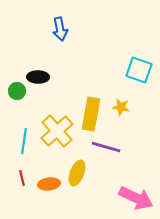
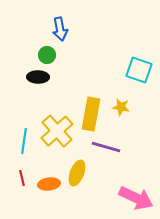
green circle: moved 30 px right, 36 px up
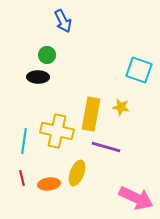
blue arrow: moved 3 px right, 8 px up; rotated 15 degrees counterclockwise
yellow cross: rotated 36 degrees counterclockwise
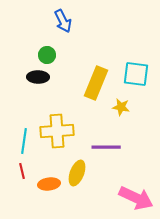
cyan square: moved 3 px left, 4 px down; rotated 12 degrees counterclockwise
yellow rectangle: moved 5 px right, 31 px up; rotated 12 degrees clockwise
yellow cross: rotated 16 degrees counterclockwise
purple line: rotated 16 degrees counterclockwise
red line: moved 7 px up
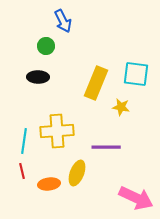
green circle: moved 1 px left, 9 px up
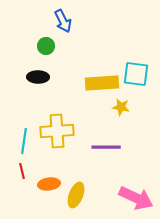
yellow rectangle: moved 6 px right; rotated 64 degrees clockwise
yellow ellipse: moved 1 px left, 22 px down
